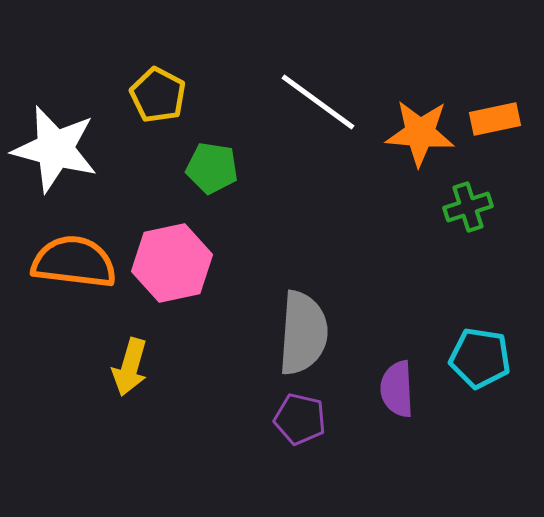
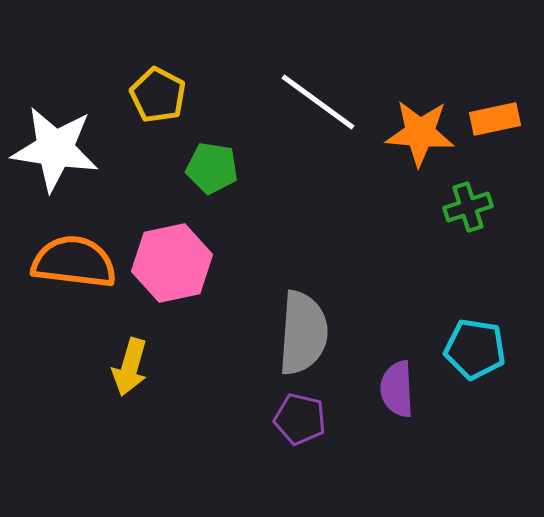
white star: rotated 6 degrees counterclockwise
cyan pentagon: moved 5 px left, 9 px up
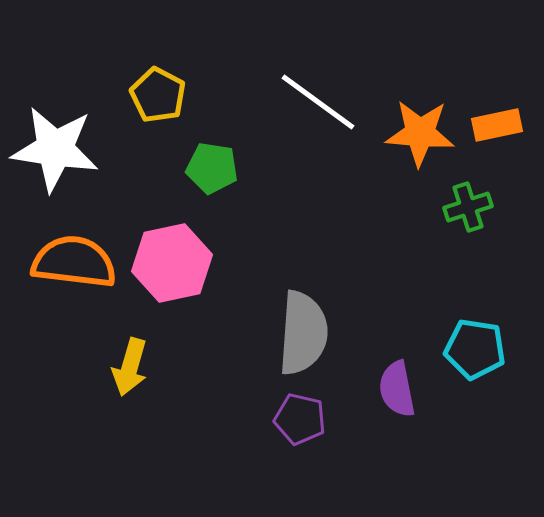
orange rectangle: moved 2 px right, 6 px down
purple semicircle: rotated 8 degrees counterclockwise
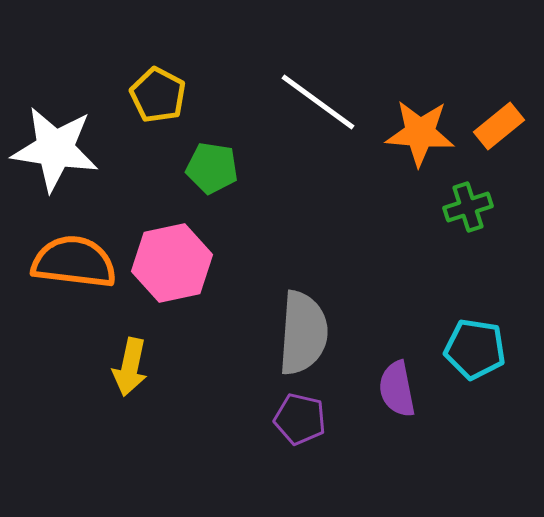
orange rectangle: moved 2 px right, 1 px down; rotated 27 degrees counterclockwise
yellow arrow: rotated 4 degrees counterclockwise
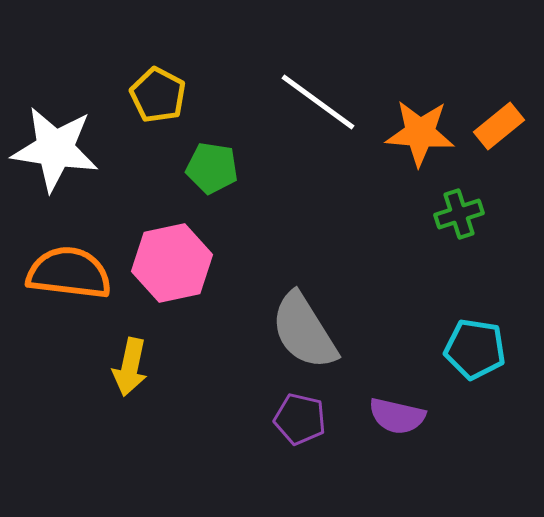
green cross: moved 9 px left, 7 px down
orange semicircle: moved 5 px left, 11 px down
gray semicircle: moved 1 px right, 2 px up; rotated 144 degrees clockwise
purple semicircle: moved 27 px down; rotated 66 degrees counterclockwise
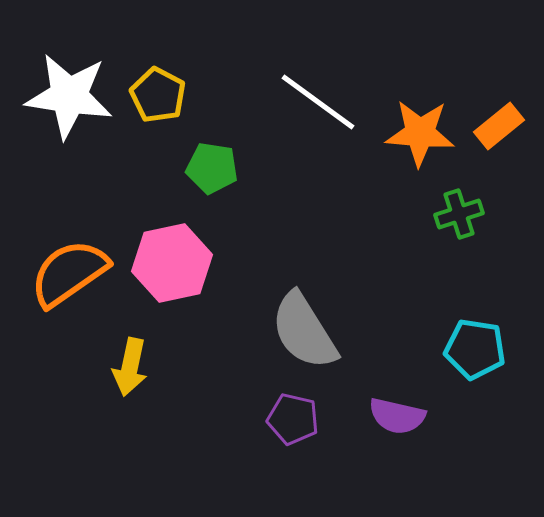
white star: moved 14 px right, 53 px up
orange semicircle: rotated 42 degrees counterclockwise
purple pentagon: moved 7 px left
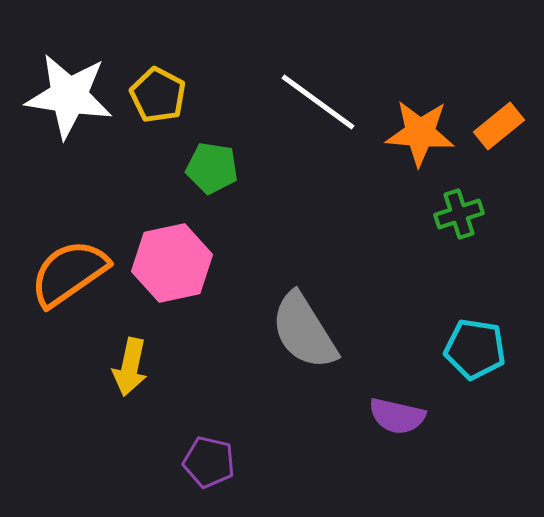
purple pentagon: moved 84 px left, 43 px down
